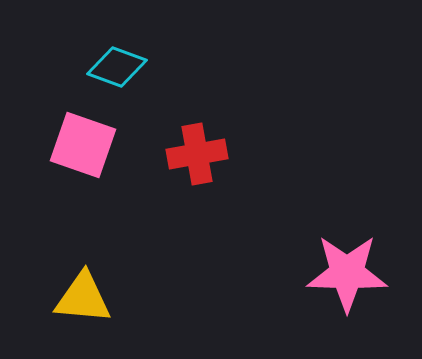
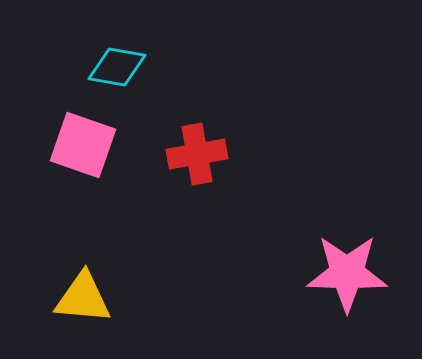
cyan diamond: rotated 10 degrees counterclockwise
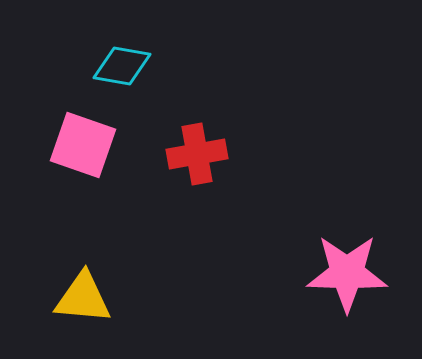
cyan diamond: moved 5 px right, 1 px up
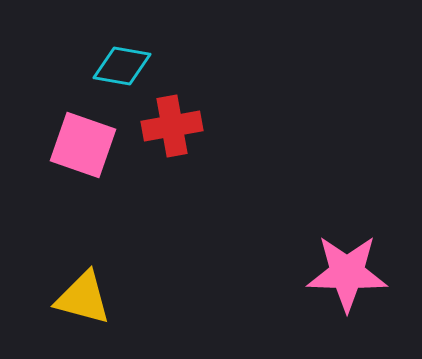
red cross: moved 25 px left, 28 px up
yellow triangle: rotated 10 degrees clockwise
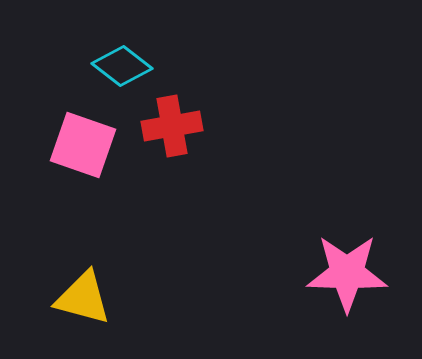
cyan diamond: rotated 28 degrees clockwise
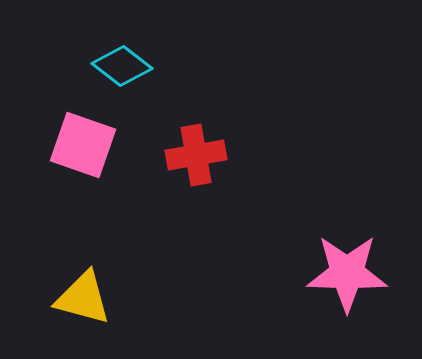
red cross: moved 24 px right, 29 px down
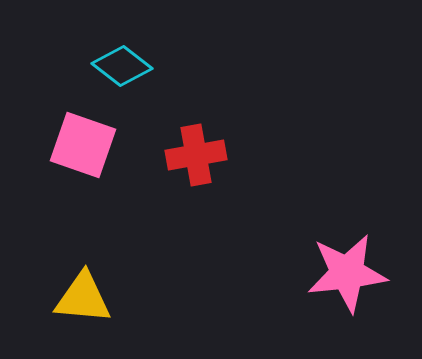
pink star: rotated 8 degrees counterclockwise
yellow triangle: rotated 10 degrees counterclockwise
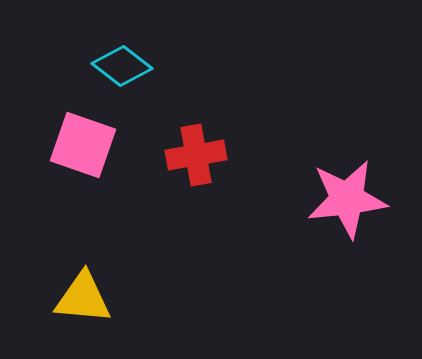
pink star: moved 74 px up
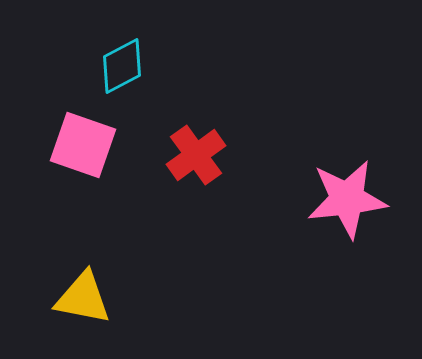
cyan diamond: rotated 66 degrees counterclockwise
red cross: rotated 26 degrees counterclockwise
yellow triangle: rotated 6 degrees clockwise
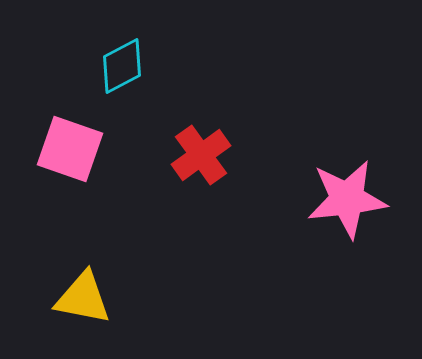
pink square: moved 13 px left, 4 px down
red cross: moved 5 px right
